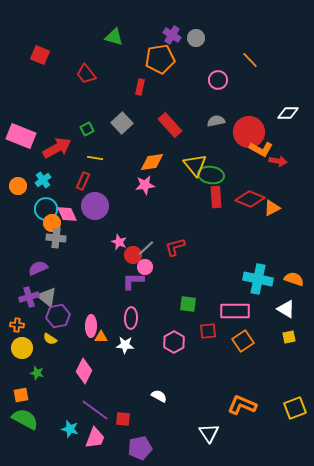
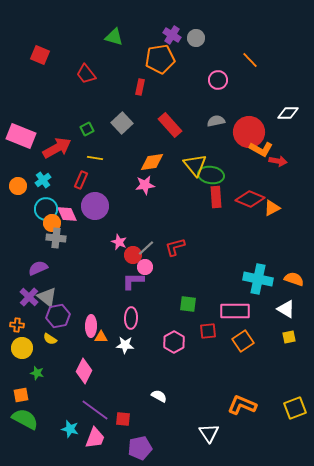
red rectangle at (83, 181): moved 2 px left, 1 px up
purple cross at (29, 297): rotated 30 degrees counterclockwise
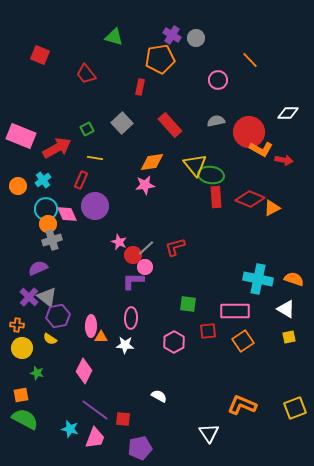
red arrow at (278, 161): moved 6 px right, 1 px up
orange circle at (52, 223): moved 4 px left, 1 px down
gray cross at (56, 238): moved 4 px left, 2 px down; rotated 24 degrees counterclockwise
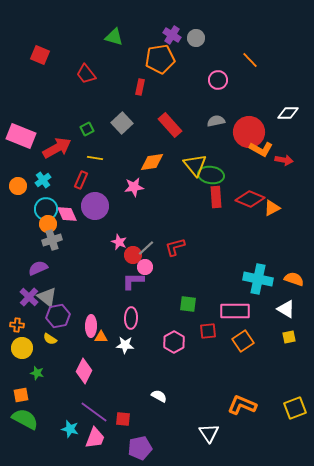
pink star at (145, 185): moved 11 px left, 2 px down
purple line at (95, 410): moved 1 px left, 2 px down
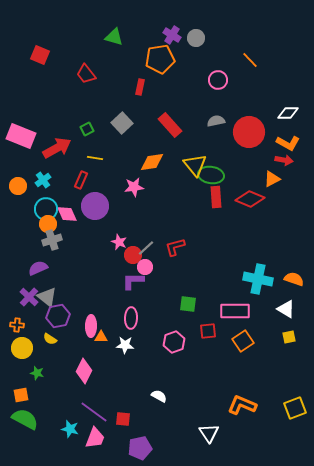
orange L-shape at (261, 149): moved 27 px right, 6 px up
orange triangle at (272, 208): moved 29 px up
pink hexagon at (174, 342): rotated 10 degrees clockwise
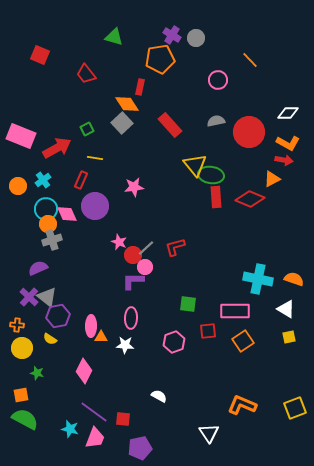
orange diamond at (152, 162): moved 25 px left, 58 px up; rotated 65 degrees clockwise
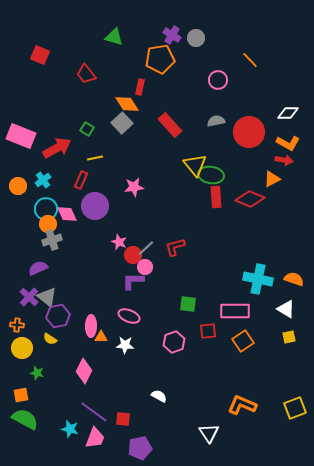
green square at (87, 129): rotated 32 degrees counterclockwise
yellow line at (95, 158): rotated 21 degrees counterclockwise
pink ellipse at (131, 318): moved 2 px left, 2 px up; rotated 70 degrees counterclockwise
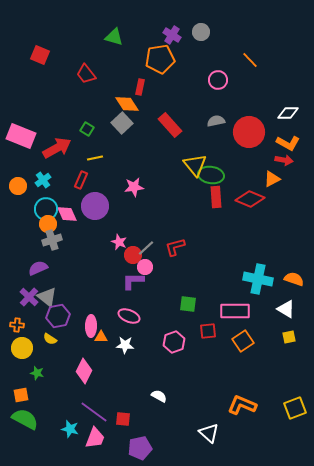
gray circle at (196, 38): moved 5 px right, 6 px up
white triangle at (209, 433): rotated 15 degrees counterclockwise
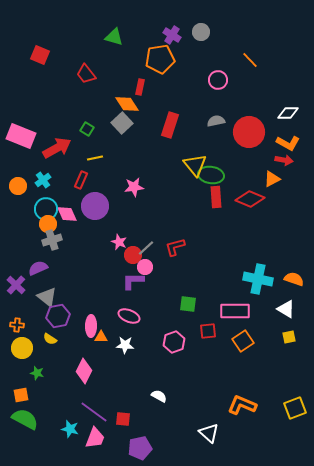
red rectangle at (170, 125): rotated 60 degrees clockwise
purple cross at (29, 297): moved 13 px left, 12 px up
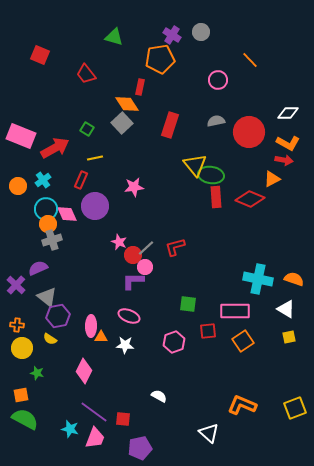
red arrow at (57, 148): moved 2 px left
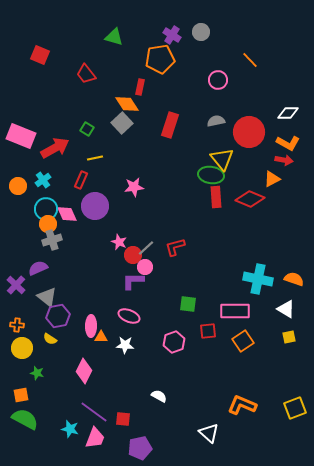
yellow triangle at (195, 165): moved 27 px right, 6 px up
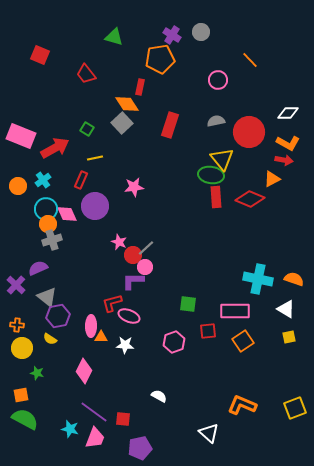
red L-shape at (175, 247): moved 63 px left, 56 px down
